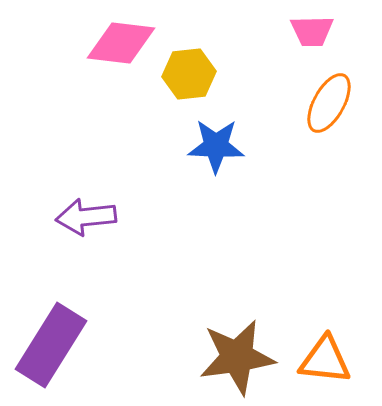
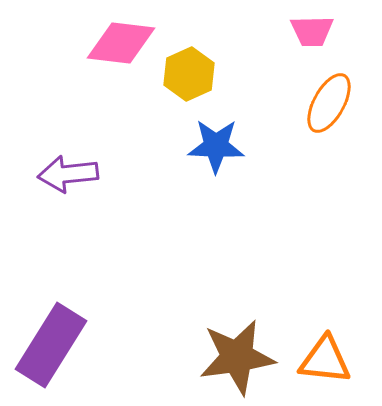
yellow hexagon: rotated 18 degrees counterclockwise
purple arrow: moved 18 px left, 43 px up
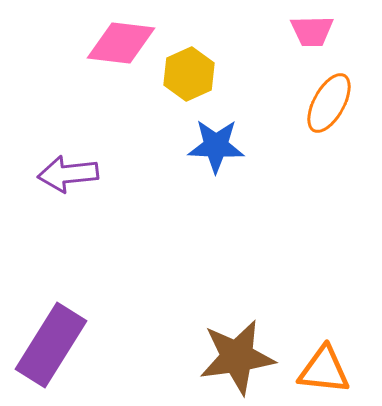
orange triangle: moved 1 px left, 10 px down
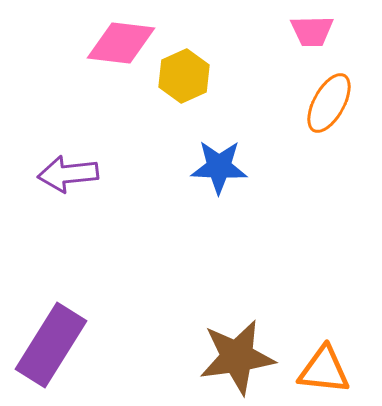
yellow hexagon: moved 5 px left, 2 px down
blue star: moved 3 px right, 21 px down
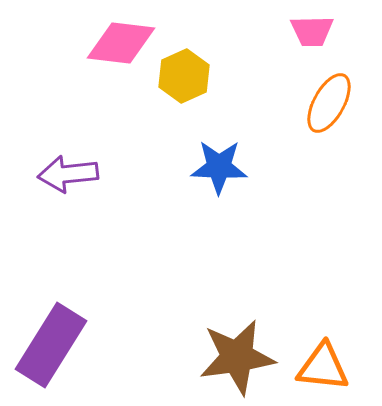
orange triangle: moved 1 px left, 3 px up
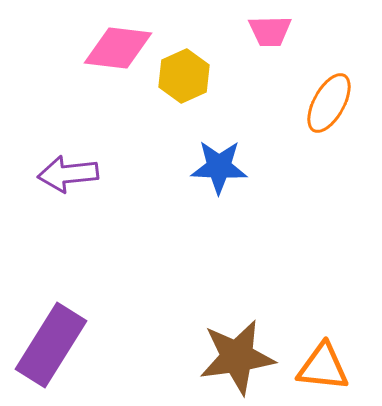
pink trapezoid: moved 42 px left
pink diamond: moved 3 px left, 5 px down
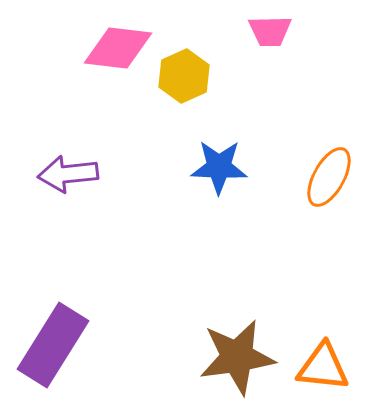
orange ellipse: moved 74 px down
purple rectangle: moved 2 px right
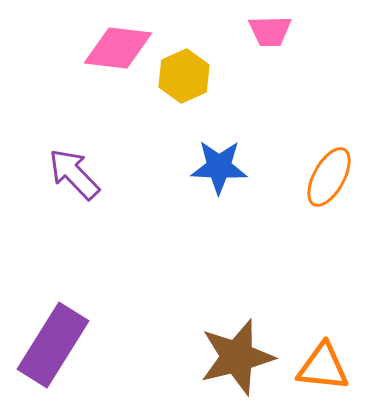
purple arrow: moved 6 px right; rotated 52 degrees clockwise
brown star: rotated 6 degrees counterclockwise
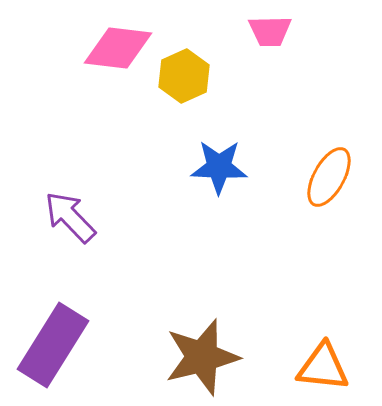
purple arrow: moved 4 px left, 43 px down
brown star: moved 35 px left
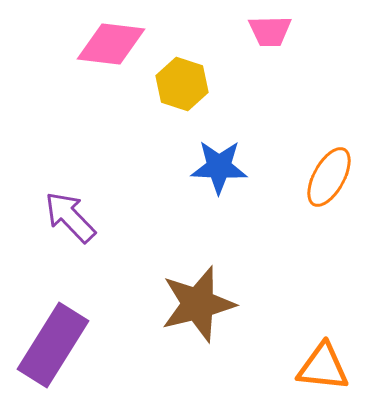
pink diamond: moved 7 px left, 4 px up
yellow hexagon: moved 2 px left, 8 px down; rotated 18 degrees counterclockwise
brown star: moved 4 px left, 53 px up
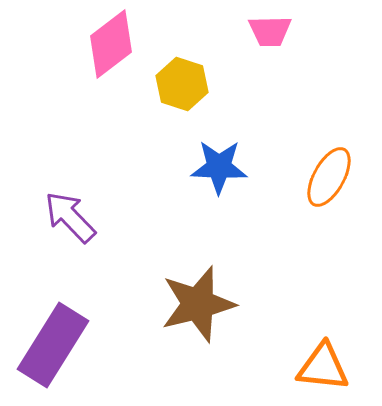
pink diamond: rotated 44 degrees counterclockwise
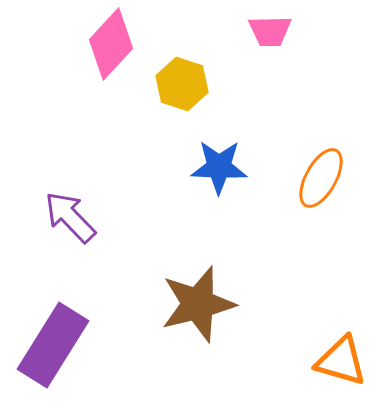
pink diamond: rotated 10 degrees counterclockwise
orange ellipse: moved 8 px left, 1 px down
orange triangle: moved 18 px right, 6 px up; rotated 10 degrees clockwise
